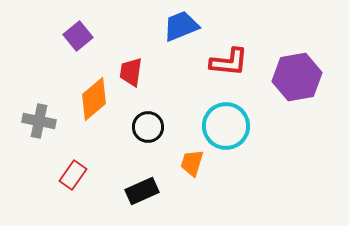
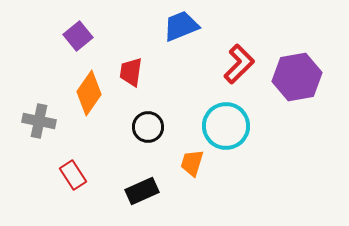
red L-shape: moved 10 px right, 2 px down; rotated 51 degrees counterclockwise
orange diamond: moved 5 px left, 6 px up; rotated 15 degrees counterclockwise
red rectangle: rotated 68 degrees counterclockwise
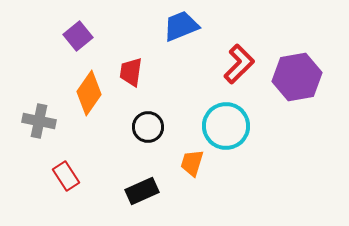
red rectangle: moved 7 px left, 1 px down
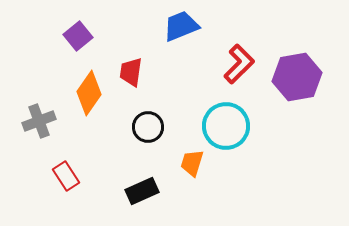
gray cross: rotated 32 degrees counterclockwise
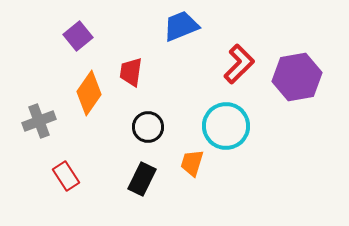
black rectangle: moved 12 px up; rotated 40 degrees counterclockwise
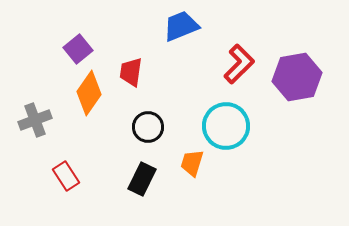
purple square: moved 13 px down
gray cross: moved 4 px left, 1 px up
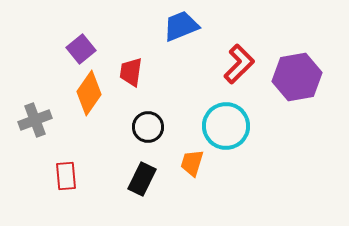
purple square: moved 3 px right
red rectangle: rotated 28 degrees clockwise
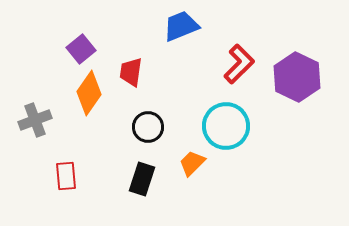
purple hexagon: rotated 24 degrees counterclockwise
orange trapezoid: rotated 28 degrees clockwise
black rectangle: rotated 8 degrees counterclockwise
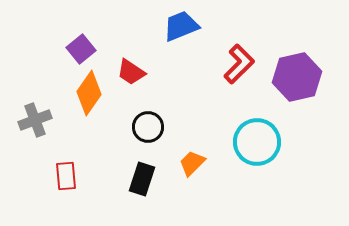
red trapezoid: rotated 64 degrees counterclockwise
purple hexagon: rotated 21 degrees clockwise
cyan circle: moved 31 px right, 16 px down
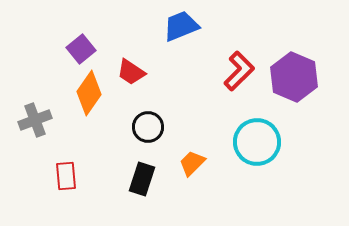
red L-shape: moved 7 px down
purple hexagon: moved 3 px left; rotated 24 degrees counterclockwise
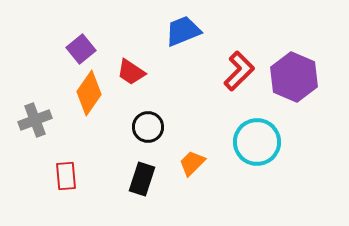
blue trapezoid: moved 2 px right, 5 px down
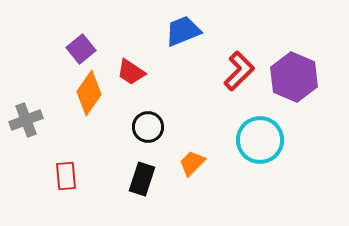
gray cross: moved 9 px left
cyan circle: moved 3 px right, 2 px up
